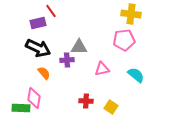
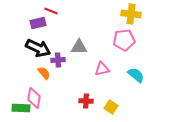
red line: rotated 32 degrees counterclockwise
purple cross: moved 9 px left
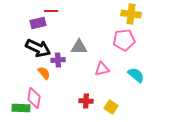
red line: rotated 24 degrees counterclockwise
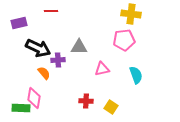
purple rectangle: moved 19 px left
cyan semicircle: rotated 30 degrees clockwise
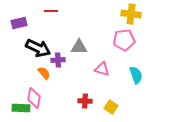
pink triangle: rotated 28 degrees clockwise
red cross: moved 1 px left
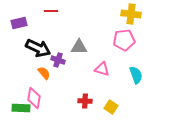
purple cross: rotated 24 degrees clockwise
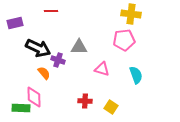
purple rectangle: moved 4 px left
pink diamond: moved 1 px up; rotated 10 degrees counterclockwise
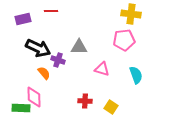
purple rectangle: moved 8 px right, 4 px up
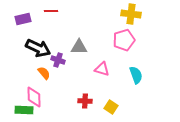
pink pentagon: rotated 10 degrees counterclockwise
green rectangle: moved 3 px right, 2 px down
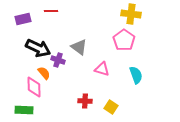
pink pentagon: rotated 20 degrees counterclockwise
gray triangle: rotated 36 degrees clockwise
pink diamond: moved 10 px up
